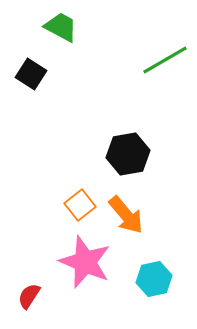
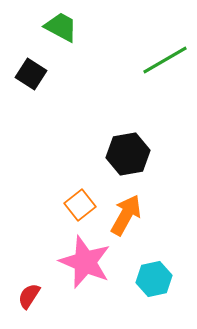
orange arrow: rotated 111 degrees counterclockwise
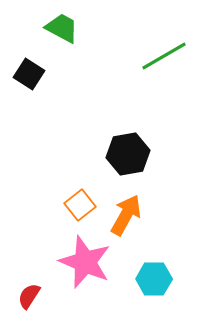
green trapezoid: moved 1 px right, 1 px down
green line: moved 1 px left, 4 px up
black square: moved 2 px left
cyan hexagon: rotated 12 degrees clockwise
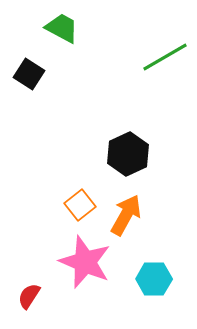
green line: moved 1 px right, 1 px down
black hexagon: rotated 15 degrees counterclockwise
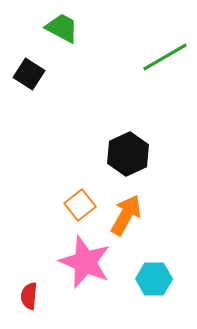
red semicircle: rotated 28 degrees counterclockwise
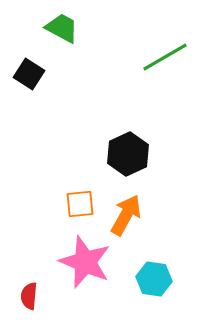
orange square: moved 1 px up; rotated 32 degrees clockwise
cyan hexagon: rotated 8 degrees clockwise
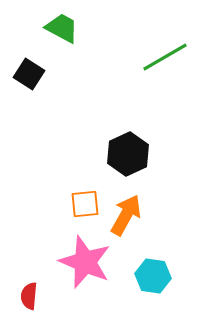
orange square: moved 5 px right
cyan hexagon: moved 1 px left, 3 px up
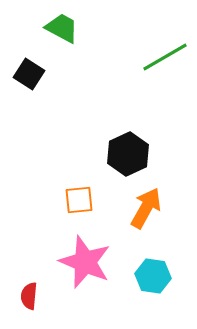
orange square: moved 6 px left, 4 px up
orange arrow: moved 20 px right, 7 px up
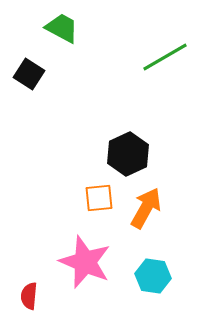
orange square: moved 20 px right, 2 px up
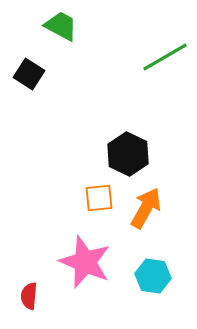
green trapezoid: moved 1 px left, 2 px up
black hexagon: rotated 9 degrees counterclockwise
